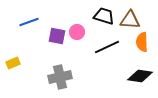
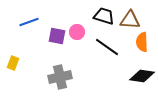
black line: rotated 60 degrees clockwise
yellow rectangle: rotated 48 degrees counterclockwise
black diamond: moved 2 px right
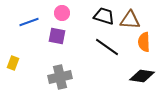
pink circle: moved 15 px left, 19 px up
orange semicircle: moved 2 px right
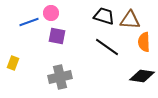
pink circle: moved 11 px left
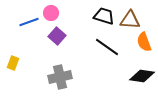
purple square: rotated 30 degrees clockwise
orange semicircle: rotated 18 degrees counterclockwise
